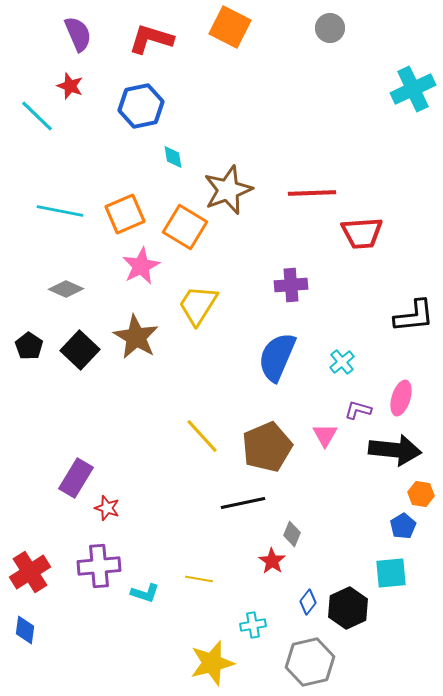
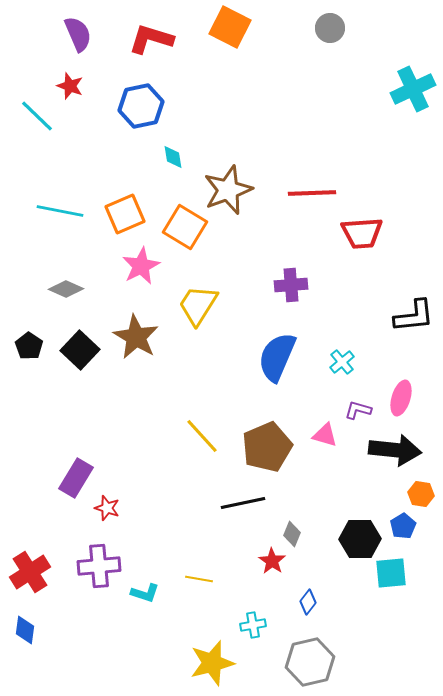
pink triangle at (325, 435): rotated 44 degrees counterclockwise
black hexagon at (348, 608): moved 12 px right, 69 px up; rotated 24 degrees clockwise
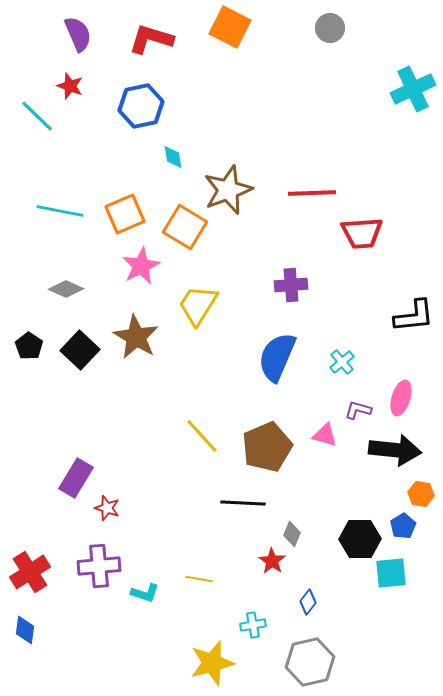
black line at (243, 503): rotated 15 degrees clockwise
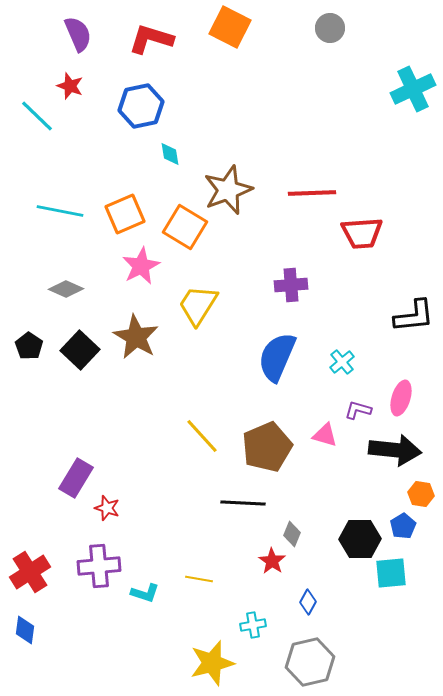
cyan diamond at (173, 157): moved 3 px left, 3 px up
blue diamond at (308, 602): rotated 10 degrees counterclockwise
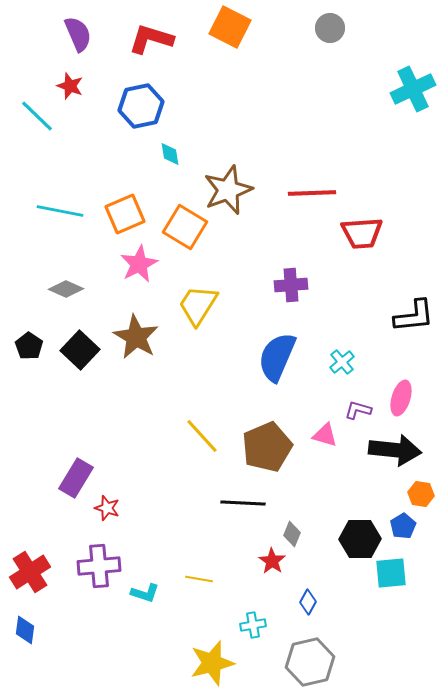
pink star at (141, 266): moved 2 px left, 2 px up
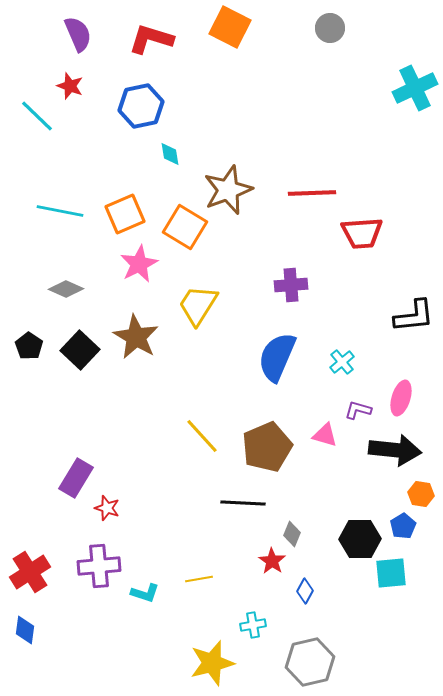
cyan cross at (413, 89): moved 2 px right, 1 px up
yellow line at (199, 579): rotated 20 degrees counterclockwise
blue diamond at (308, 602): moved 3 px left, 11 px up
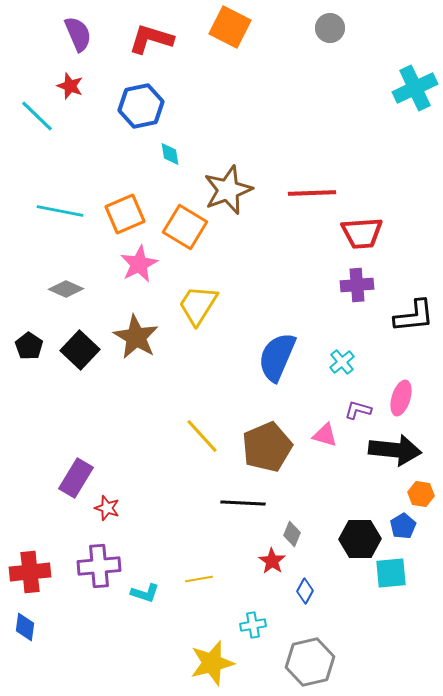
purple cross at (291, 285): moved 66 px right
red cross at (30, 572): rotated 27 degrees clockwise
blue diamond at (25, 630): moved 3 px up
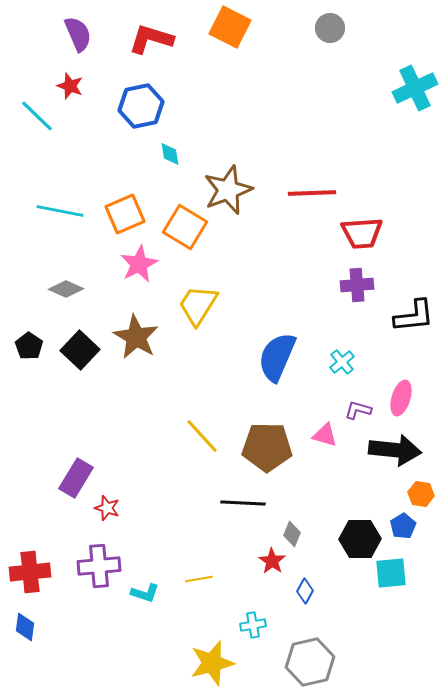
brown pentagon at (267, 447): rotated 24 degrees clockwise
